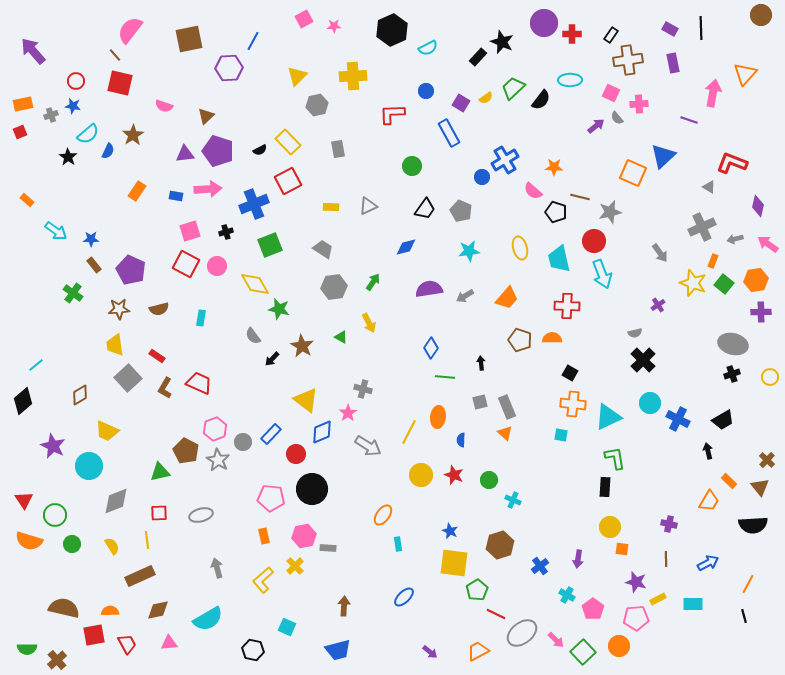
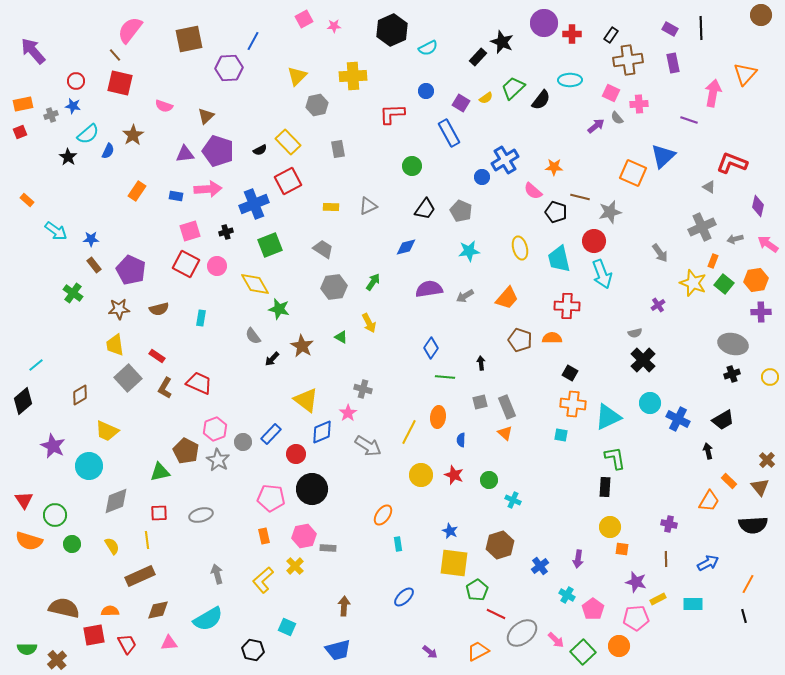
gray arrow at (217, 568): moved 6 px down
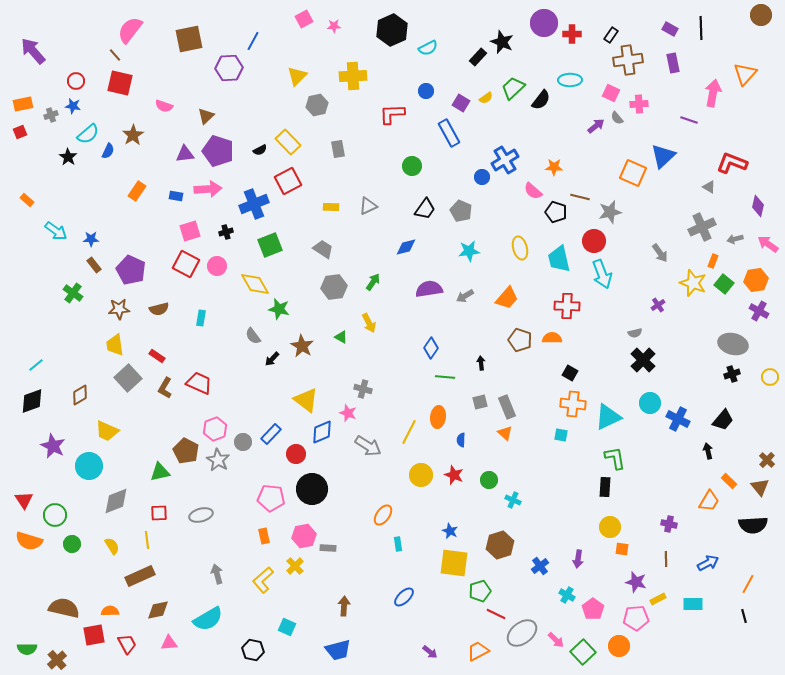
purple cross at (761, 312): moved 2 px left, 1 px up; rotated 30 degrees clockwise
black diamond at (23, 401): moved 9 px right; rotated 20 degrees clockwise
pink star at (348, 413): rotated 18 degrees counterclockwise
black trapezoid at (723, 420): rotated 20 degrees counterclockwise
green pentagon at (477, 590): moved 3 px right, 1 px down; rotated 15 degrees clockwise
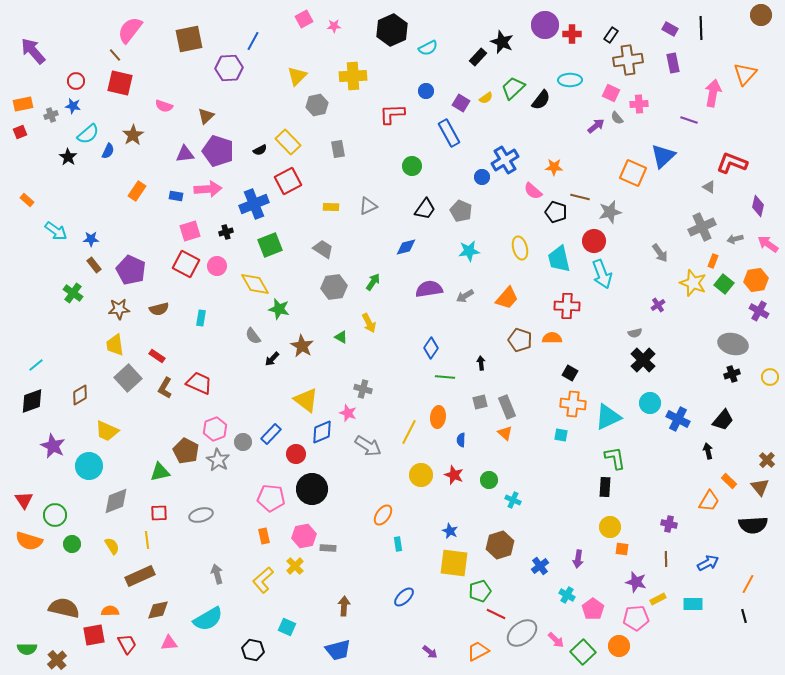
purple circle at (544, 23): moved 1 px right, 2 px down
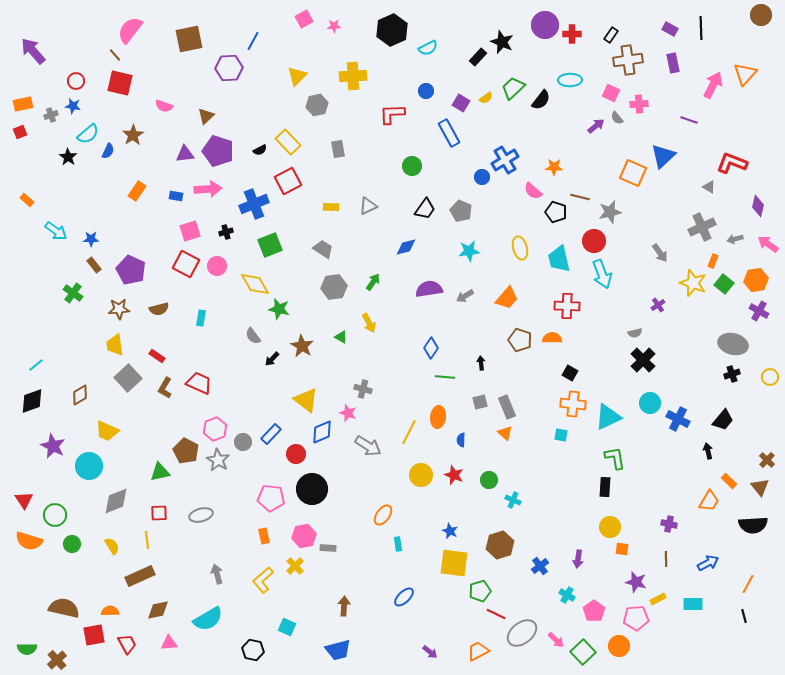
pink arrow at (713, 93): moved 8 px up; rotated 16 degrees clockwise
pink pentagon at (593, 609): moved 1 px right, 2 px down
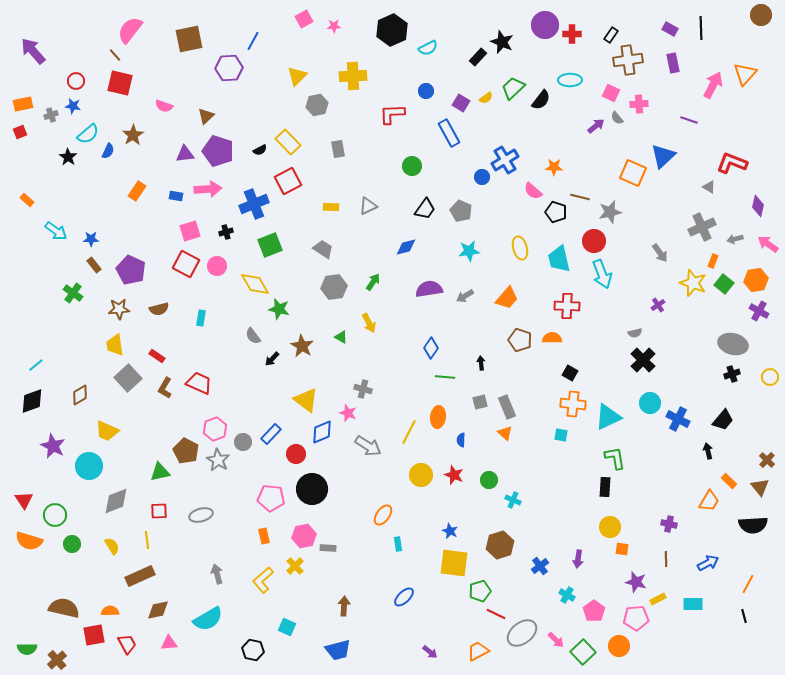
red square at (159, 513): moved 2 px up
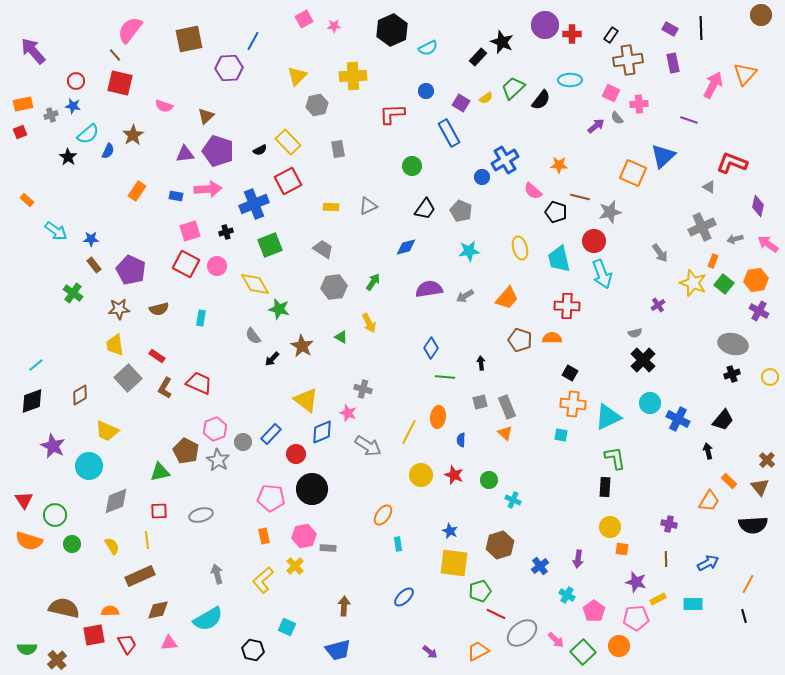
orange star at (554, 167): moved 5 px right, 2 px up
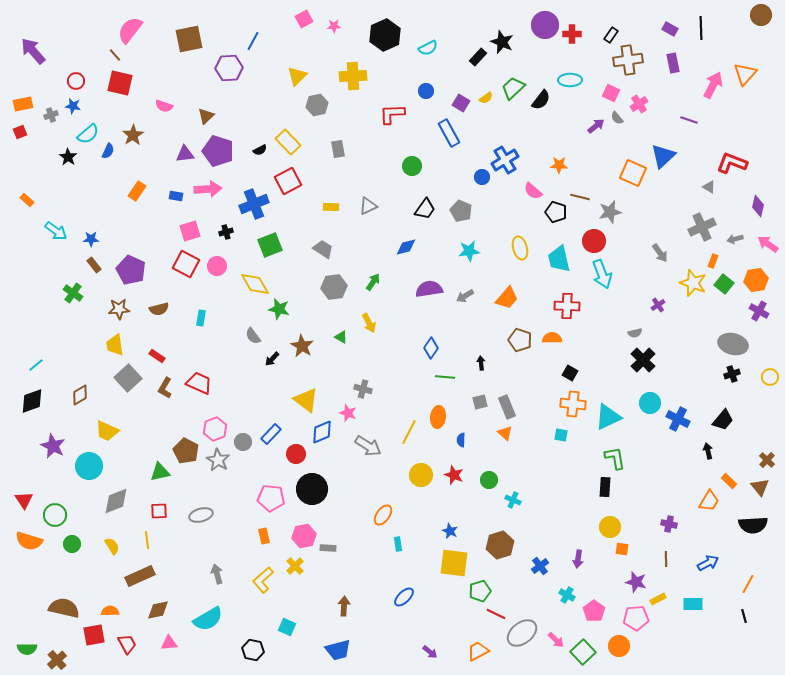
black hexagon at (392, 30): moved 7 px left, 5 px down
pink cross at (639, 104): rotated 30 degrees counterclockwise
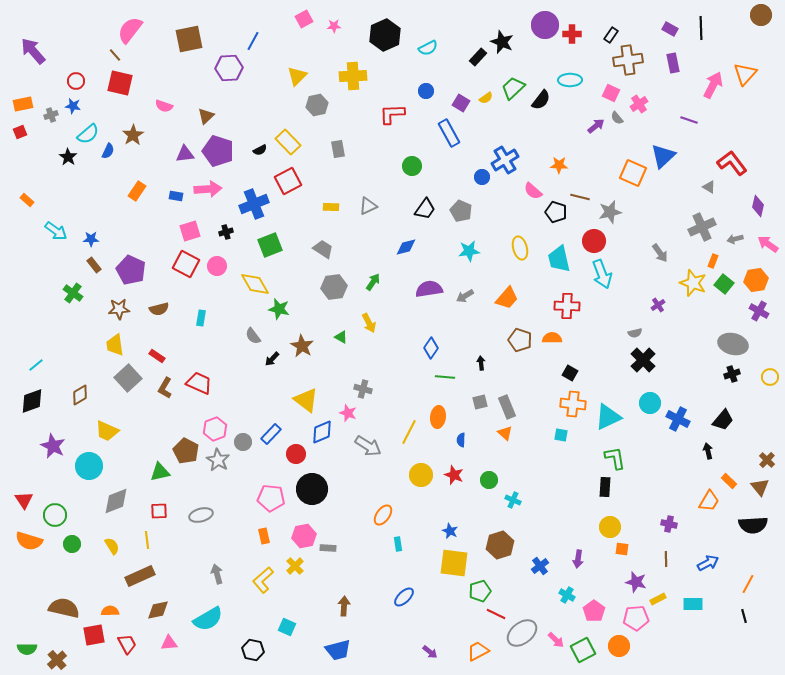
red L-shape at (732, 163): rotated 32 degrees clockwise
green square at (583, 652): moved 2 px up; rotated 15 degrees clockwise
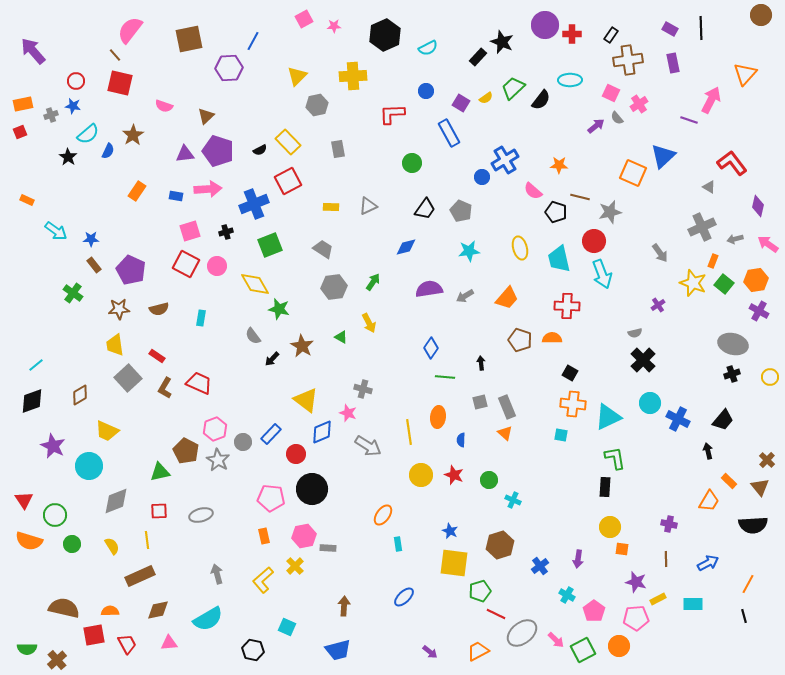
pink arrow at (713, 85): moved 2 px left, 15 px down
green circle at (412, 166): moved 3 px up
orange rectangle at (27, 200): rotated 16 degrees counterclockwise
yellow line at (409, 432): rotated 35 degrees counterclockwise
